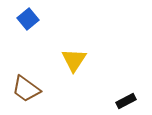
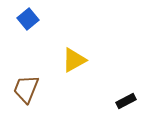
yellow triangle: rotated 28 degrees clockwise
brown trapezoid: rotated 76 degrees clockwise
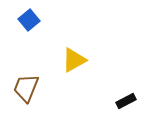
blue square: moved 1 px right, 1 px down
brown trapezoid: moved 1 px up
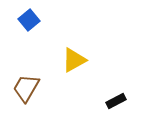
brown trapezoid: rotated 8 degrees clockwise
black rectangle: moved 10 px left
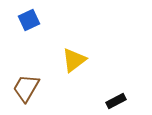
blue square: rotated 15 degrees clockwise
yellow triangle: rotated 8 degrees counterclockwise
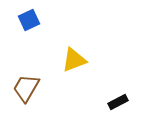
yellow triangle: rotated 16 degrees clockwise
black rectangle: moved 2 px right, 1 px down
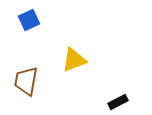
brown trapezoid: moved 7 px up; rotated 20 degrees counterclockwise
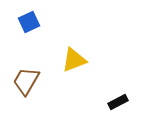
blue square: moved 2 px down
brown trapezoid: rotated 20 degrees clockwise
